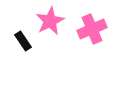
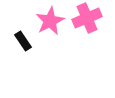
pink cross: moved 5 px left, 11 px up
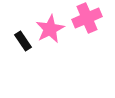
pink star: moved 8 px down
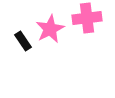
pink cross: rotated 16 degrees clockwise
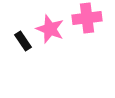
pink star: rotated 24 degrees counterclockwise
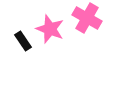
pink cross: rotated 36 degrees clockwise
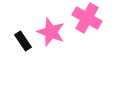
pink star: moved 1 px right, 3 px down
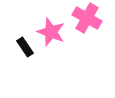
black rectangle: moved 2 px right, 6 px down
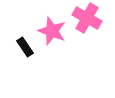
pink star: moved 1 px right, 1 px up
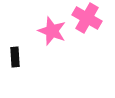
black rectangle: moved 10 px left, 10 px down; rotated 30 degrees clockwise
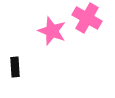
black rectangle: moved 10 px down
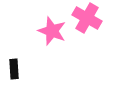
black rectangle: moved 1 px left, 2 px down
